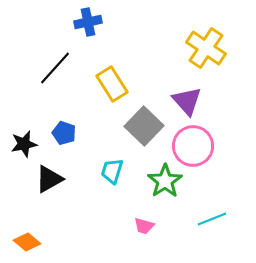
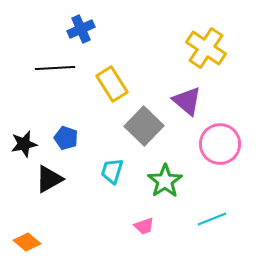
blue cross: moved 7 px left, 7 px down; rotated 12 degrees counterclockwise
black line: rotated 45 degrees clockwise
purple triangle: rotated 8 degrees counterclockwise
blue pentagon: moved 2 px right, 5 px down
pink circle: moved 27 px right, 2 px up
pink trapezoid: rotated 35 degrees counterclockwise
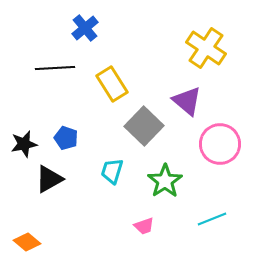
blue cross: moved 4 px right, 1 px up; rotated 16 degrees counterclockwise
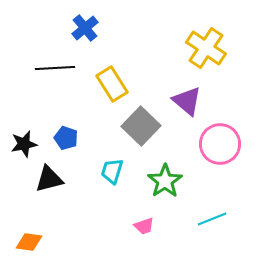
gray square: moved 3 px left
black triangle: rotated 16 degrees clockwise
orange diamond: moved 2 px right; rotated 32 degrees counterclockwise
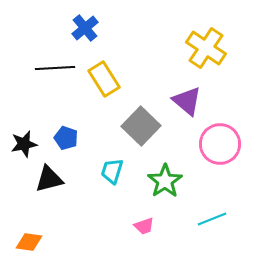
yellow rectangle: moved 8 px left, 5 px up
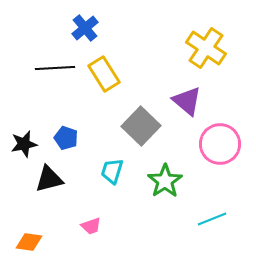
yellow rectangle: moved 5 px up
pink trapezoid: moved 53 px left
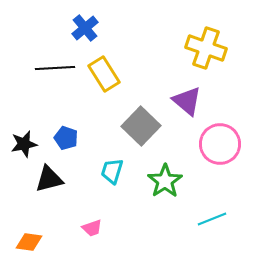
yellow cross: rotated 15 degrees counterclockwise
pink trapezoid: moved 1 px right, 2 px down
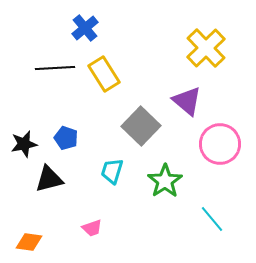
yellow cross: rotated 27 degrees clockwise
cyan line: rotated 72 degrees clockwise
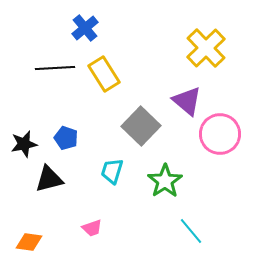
pink circle: moved 10 px up
cyan line: moved 21 px left, 12 px down
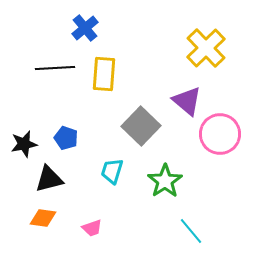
yellow rectangle: rotated 36 degrees clockwise
orange diamond: moved 14 px right, 24 px up
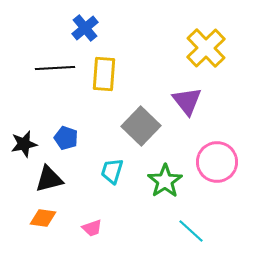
purple triangle: rotated 12 degrees clockwise
pink circle: moved 3 px left, 28 px down
cyan line: rotated 8 degrees counterclockwise
